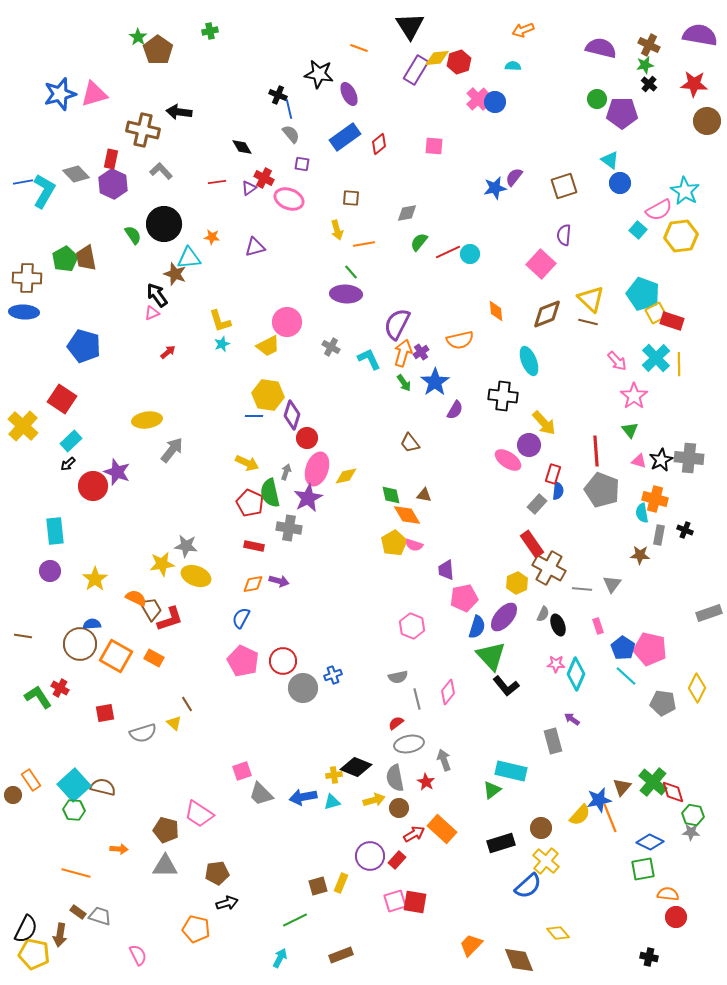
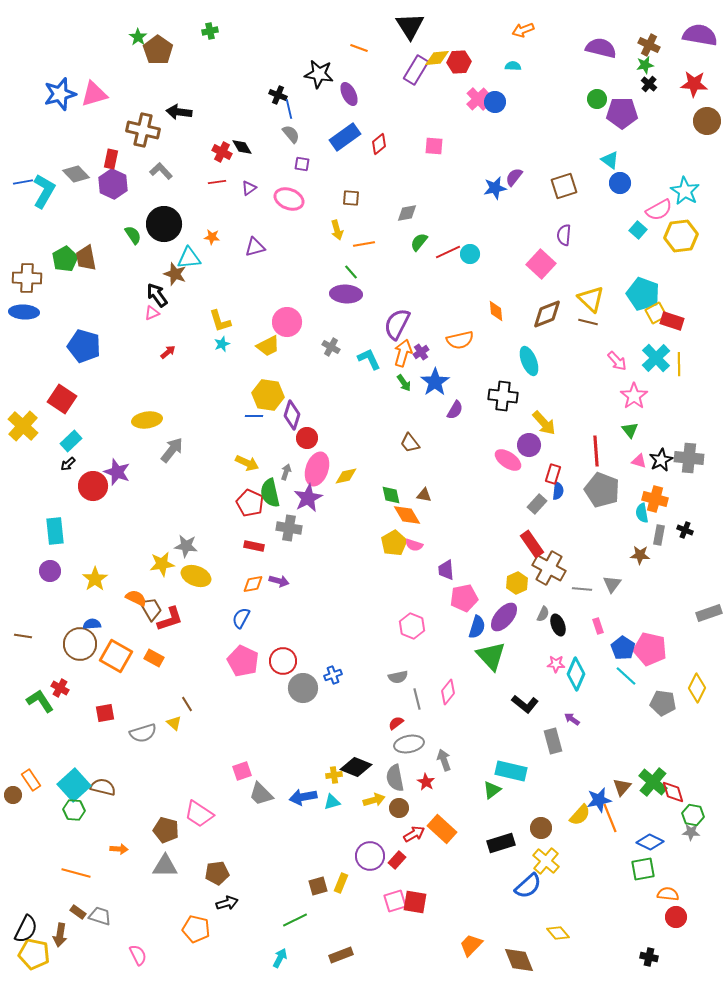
red hexagon at (459, 62): rotated 15 degrees clockwise
red cross at (264, 178): moved 42 px left, 26 px up
black L-shape at (506, 686): moved 19 px right, 18 px down; rotated 12 degrees counterclockwise
green L-shape at (38, 697): moved 2 px right, 4 px down
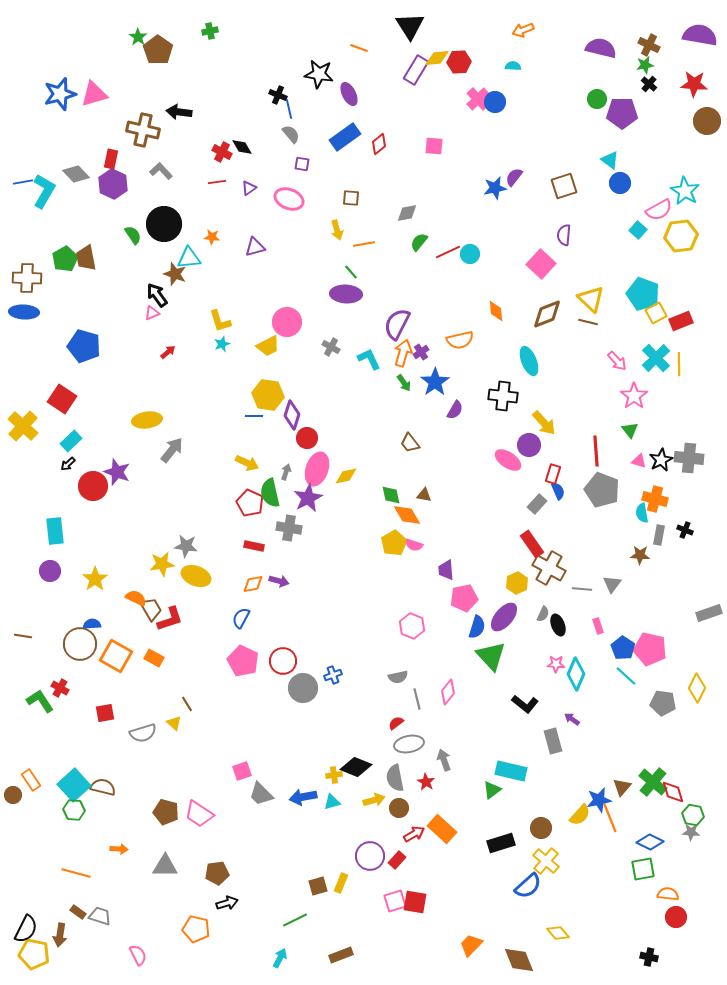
red rectangle at (672, 321): moved 9 px right; rotated 40 degrees counterclockwise
blue semicircle at (558, 491): rotated 30 degrees counterclockwise
brown pentagon at (166, 830): moved 18 px up
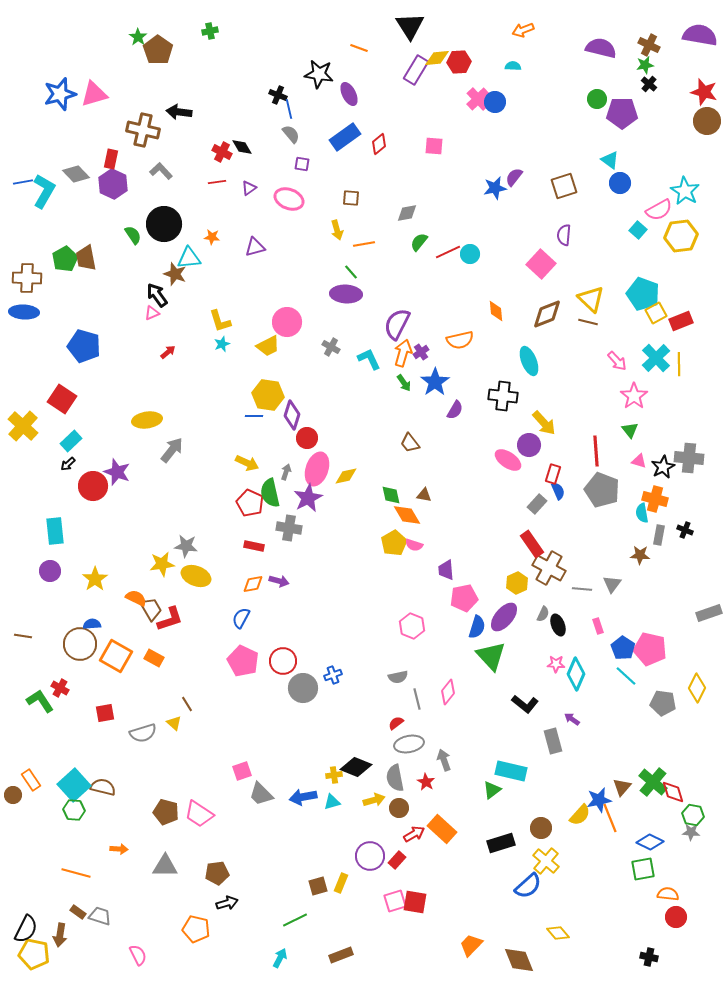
red star at (694, 84): moved 10 px right, 8 px down; rotated 12 degrees clockwise
black star at (661, 460): moved 2 px right, 7 px down
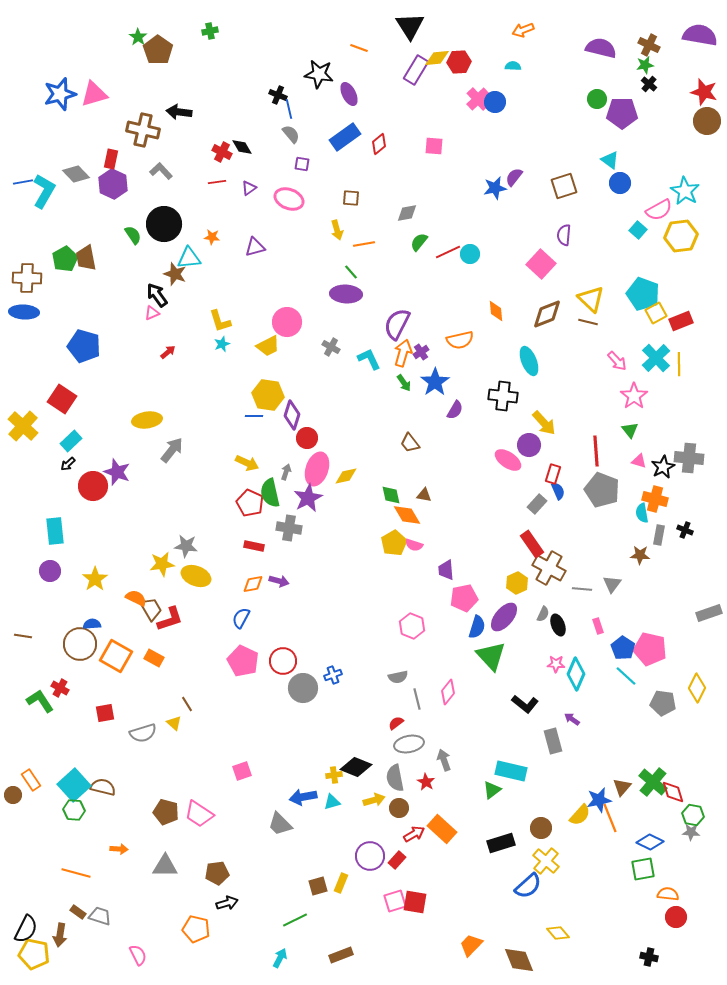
gray trapezoid at (261, 794): moved 19 px right, 30 px down
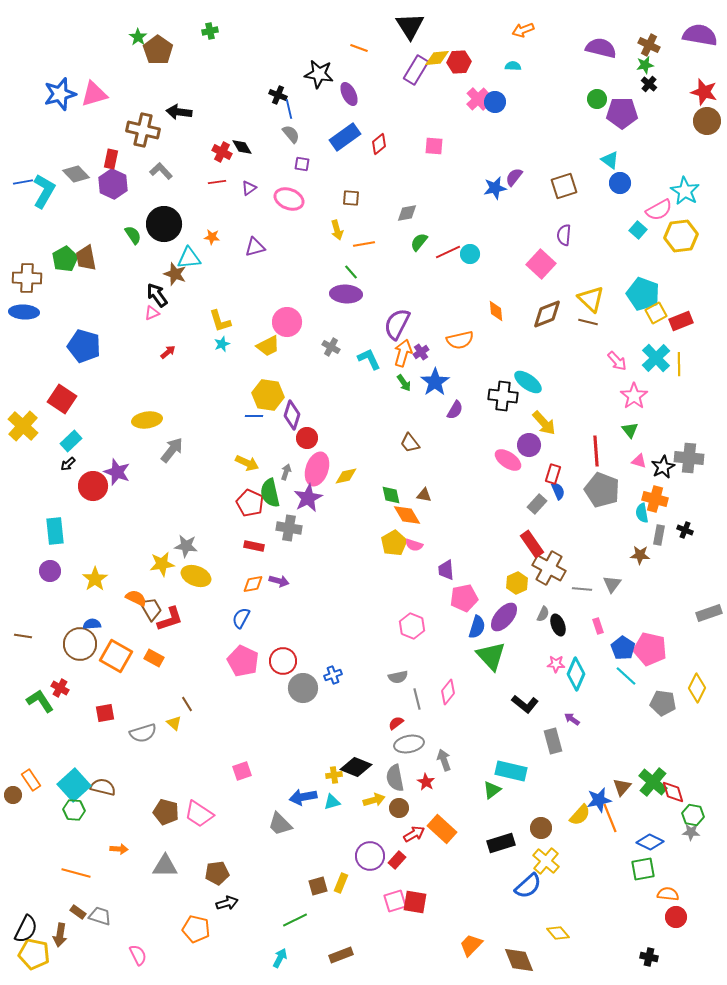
cyan ellipse at (529, 361): moved 1 px left, 21 px down; rotated 32 degrees counterclockwise
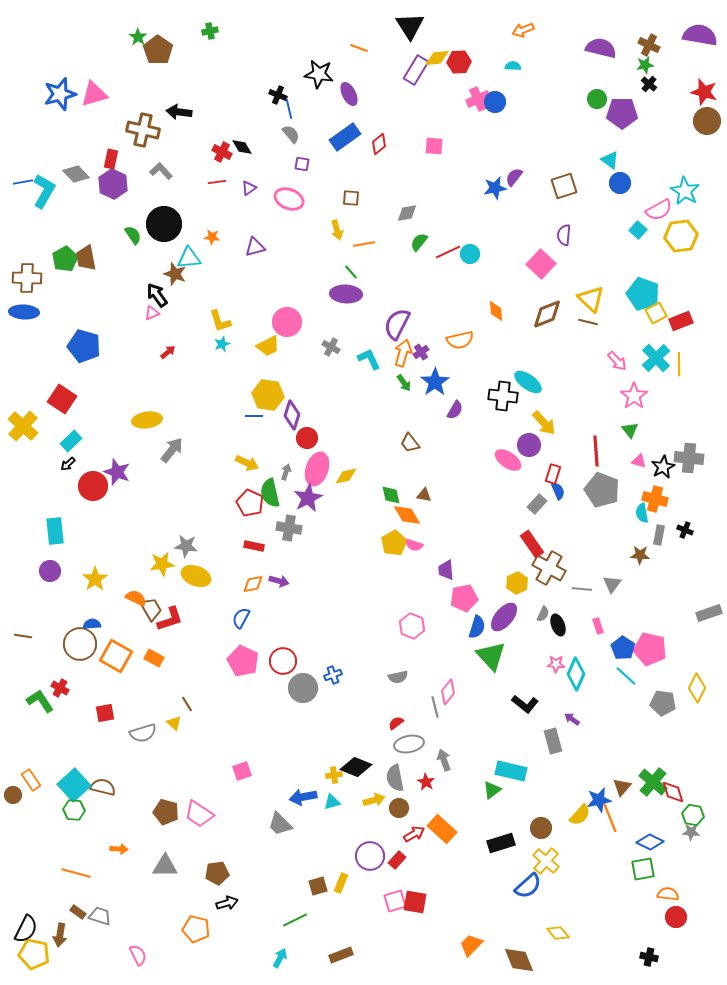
pink cross at (478, 99): rotated 20 degrees clockwise
gray line at (417, 699): moved 18 px right, 8 px down
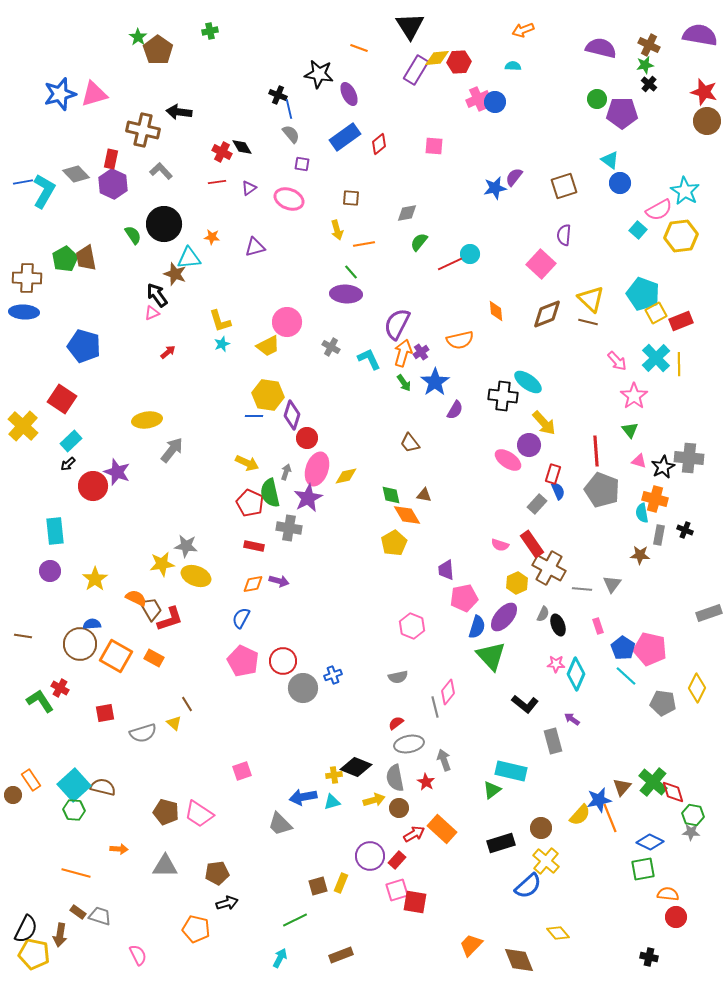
red line at (448, 252): moved 2 px right, 12 px down
pink semicircle at (414, 545): moved 86 px right
pink square at (395, 901): moved 2 px right, 11 px up
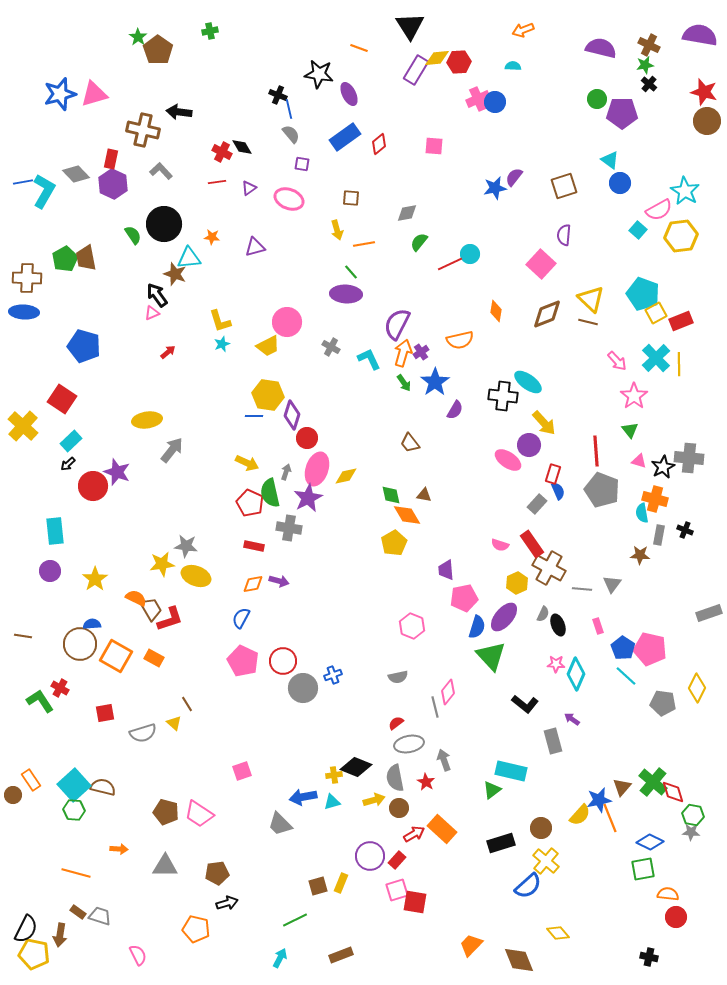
orange diamond at (496, 311): rotated 15 degrees clockwise
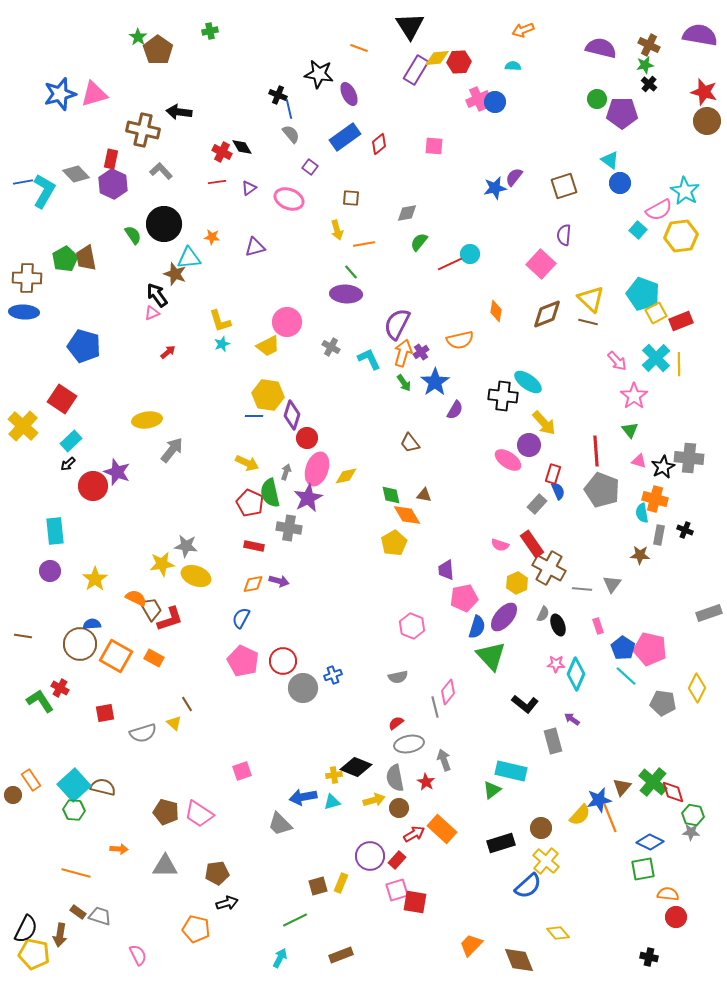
purple square at (302, 164): moved 8 px right, 3 px down; rotated 28 degrees clockwise
